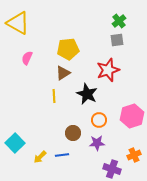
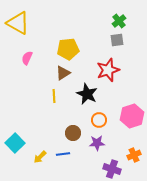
blue line: moved 1 px right, 1 px up
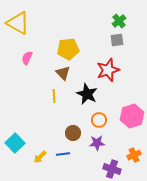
brown triangle: rotated 42 degrees counterclockwise
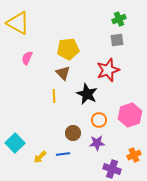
green cross: moved 2 px up; rotated 16 degrees clockwise
pink hexagon: moved 2 px left, 1 px up
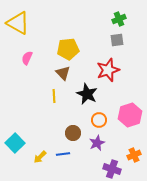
purple star: rotated 21 degrees counterclockwise
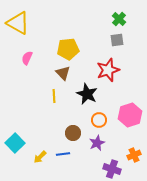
green cross: rotated 24 degrees counterclockwise
